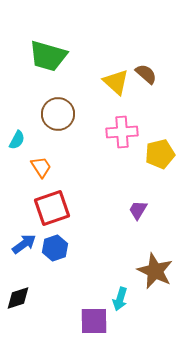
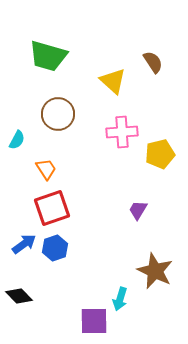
brown semicircle: moved 7 px right, 12 px up; rotated 15 degrees clockwise
yellow triangle: moved 3 px left, 1 px up
orange trapezoid: moved 5 px right, 2 px down
black diamond: moved 1 px right, 2 px up; rotated 64 degrees clockwise
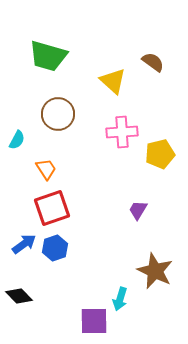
brown semicircle: rotated 20 degrees counterclockwise
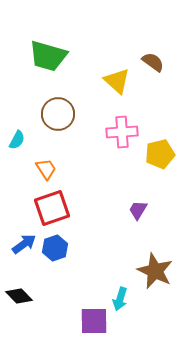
yellow triangle: moved 4 px right
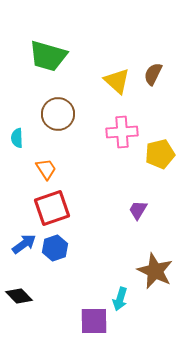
brown semicircle: moved 12 px down; rotated 100 degrees counterclockwise
cyan semicircle: moved 2 px up; rotated 150 degrees clockwise
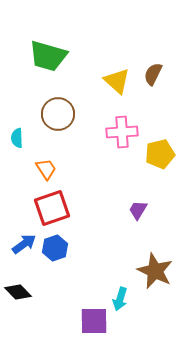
black diamond: moved 1 px left, 4 px up
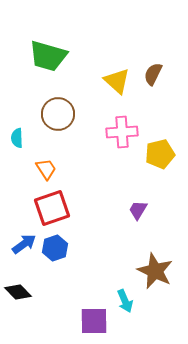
cyan arrow: moved 5 px right, 2 px down; rotated 40 degrees counterclockwise
